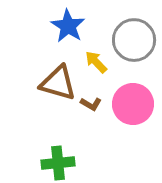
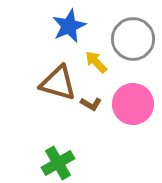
blue star: moved 1 px right; rotated 16 degrees clockwise
gray circle: moved 1 px left, 1 px up
green cross: rotated 24 degrees counterclockwise
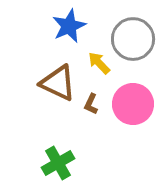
yellow arrow: moved 3 px right, 1 px down
brown triangle: rotated 9 degrees clockwise
brown L-shape: rotated 85 degrees clockwise
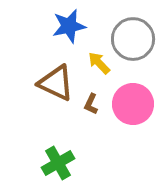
blue star: rotated 12 degrees clockwise
brown triangle: moved 2 px left
